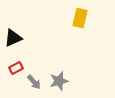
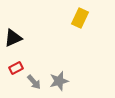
yellow rectangle: rotated 12 degrees clockwise
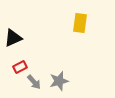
yellow rectangle: moved 5 px down; rotated 18 degrees counterclockwise
red rectangle: moved 4 px right, 1 px up
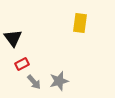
black triangle: rotated 42 degrees counterclockwise
red rectangle: moved 2 px right, 3 px up
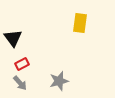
gray arrow: moved 14 px left, 1 px down
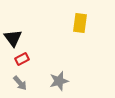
red rectangle: moved 5 px up
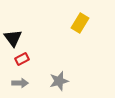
yellow rectangle: rotated 24 degrees clockwise
gray arrow: rotated 49 degrees counterclockwise
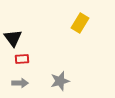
red rectangle: rotated 24 degrees clockwise
gray star: moved 1 px right
